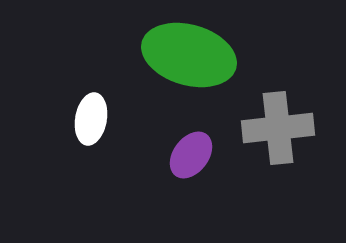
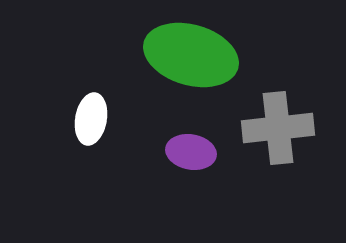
green ellipse: moved 2 px right
purple ellipse: moved 3 px up; rotated 63 degrees clockwise
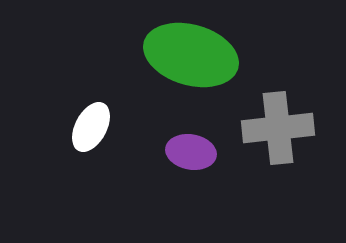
white ellipse: moved 8 px down; rotated 18 degrees clockwise
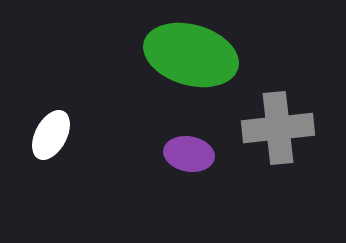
white ellipse: moved 40 px left, 8 px down
purple ellipse: moved 2 px left, 2 px down
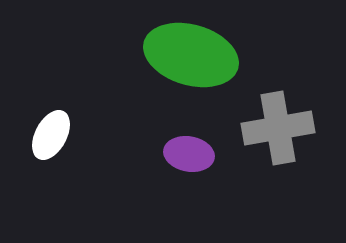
gray cross: rotated 4 degrees counterclockwise
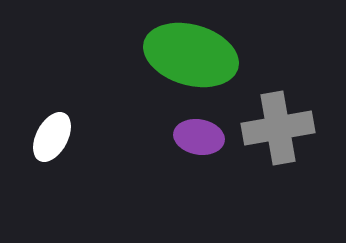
white ellipse: moved 1 px right, 2 px down
purple ellipse: moved 10 px right, 17 px up
